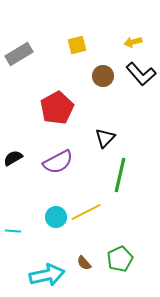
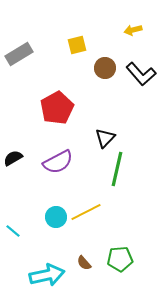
yellow arrow: moved 12 px up
brown circle: moved 2 px right, 8 px up
green line: moved 3 px left, 6 px up
cyan line: rotated 35 degrees clockwise
green pentagon: rotated 20 degrees clockwise
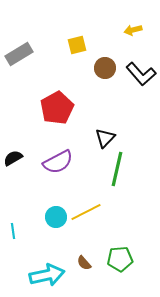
cyan line: rotated 42 degrees clockwise
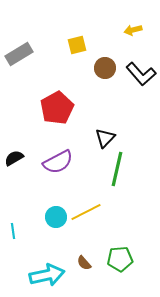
black semicircle: moved 1 px right
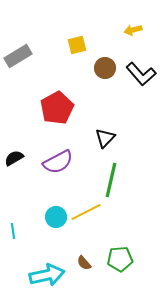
gray rectangle: moved 1 px left, 2 px down
green line: moved 6 px left, 11 px down
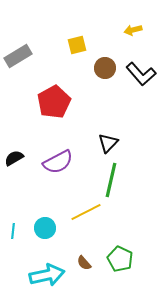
red pentagon: moved 3 px left, 6 px up
black triangle: moved 3 px right, 5 px down
cyan circle: moved 11 px left, 11 px down
cyan line: rotated 14 degrees clockwise
green pentagon: rotated 30 degrees clockwise
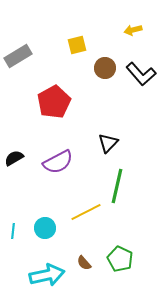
green line: moved 6 px right, 6 px down
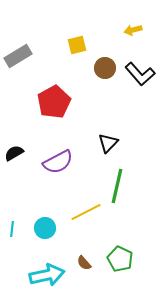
black L-shape: moved 1 px left
black semicircle: moved 5 px up
cyan line: moved 1 px left, 2 px up
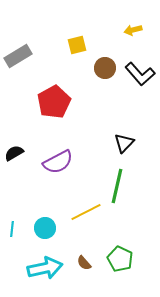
black triangle: moved 16 px right
cyan arrow: moved 2 px left, 7 px up
